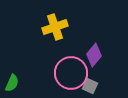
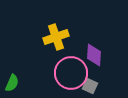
yellow cross: moved 1 px right, 10 px down
purple diamond: rotated 35 degrees counterclockwise
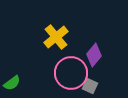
yellow cross: rotated 20 degrees counterclockwise
purple diamond: rotated 35 degrees clockwise
green semicircle: rotated 30 degrees clockwise
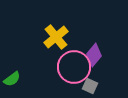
pink circle: moved 3 px right, 6 px up
green semicircle: moved 4 px up
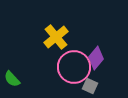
purple diamond: moved 2 px right, 3 px down
green semicircle: rotated 84 degrees clockwise
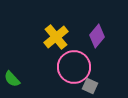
purple diamond: moved 1 px right, 22 px up
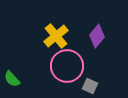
yellow cross: moved 1 px up
pink circle: moved 7 px left, 1 px up
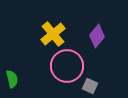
yellow cross: moved 3 px left, 2 px up
green semicircle: rotated 150 degrees counterclockwise
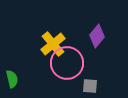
yellow cross: moved 10 px down
pink circle: moved 3 px up
gray square: rotated 21 degrees counterclockwise
